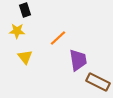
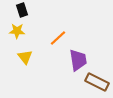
black rectangle: moved 3 px left
brown rectangle: moved 1 px left
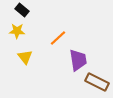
black rectangle: rotated 32 degrees counterclockwise
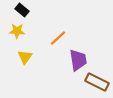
yellow triangle: rotated 14 degrees clockwise
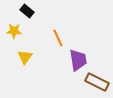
black rectangle: moved 5 px right, 1 px down
yellow star: moved 3 px left
orange line: rotated 72 degrees counterclockwise
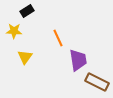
black rectangle: rotated 72 degrees counterclockwise
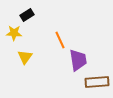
black rectangle: moved 4 px down
yellow star: moved 2 px down
orange line: moved 2 px right, 2 px down
brown rectangle: rotated 30 degrees counterclockwise
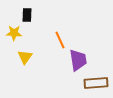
black rectangle: rotated 56 degrees counterclockwise
brown rectangle: moved 1 px left, 1 px down
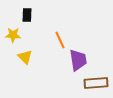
yellow star: moved 1 px left, 2 px down
yellow triangle: rotated 21 degrees counterclockwise
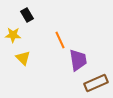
black rectangle: rotated 32 degrees counterclockwise
yellow triangle: moved 2 px left, 1 px down
brown rectangle: rotated 20 degrees counterclockwise
